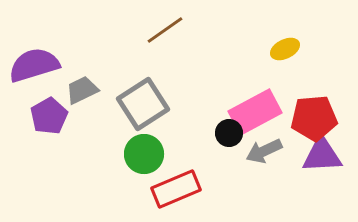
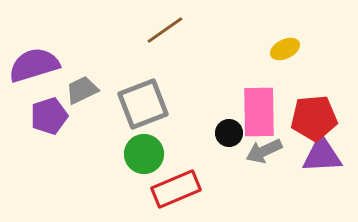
gray square: rotated 12 degrees clockwise
pink rectangle: moved 4 px right; rotated 63 degrees counterclockwise
purple pentagon: rotated 12 degrees clockwise
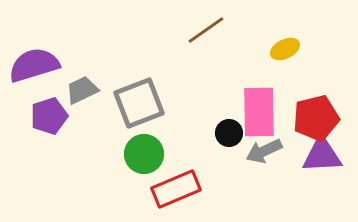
brown line: moved 41 px right
gray square: moved 4 px left, 1 px up
red pentagon: moved 2 px right; rotated 9 degrees counterclockwise
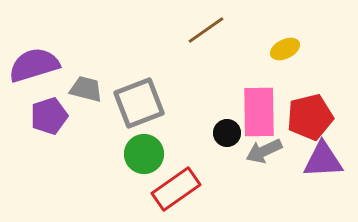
gray trapezoid: moved 4 px right, 1 px up; rotated 40 degrees clockwise
red pentagon: moved 6 px left, 1 px up
black circle: moved 2 px left
purple triangle: moved 1 px right, 5 px down
red rectangle: rotated 12 degrees counterclockwise
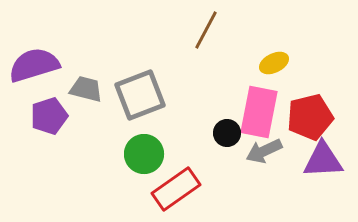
brown line: rotated 27 degrees counterclockwise
yellow ellipse: moved 11 px left, 14 px down
gray square: moved 1 px right, 8 px up
pink rectangle: rotated 12 degrees clockwise
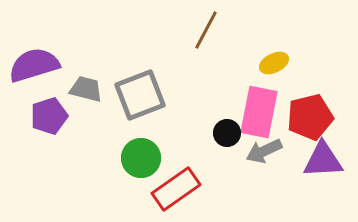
green circle: moved 3 px left, 4 px down
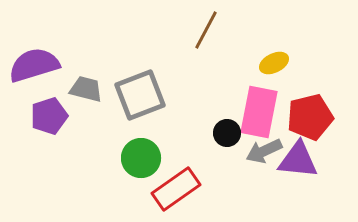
purple triangle: moved 25 px left; rotated 9 degrees clockwise
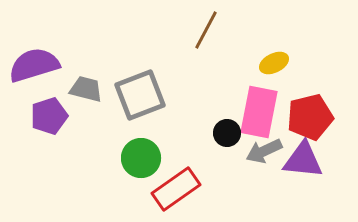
purple triangle: moved 5 px right
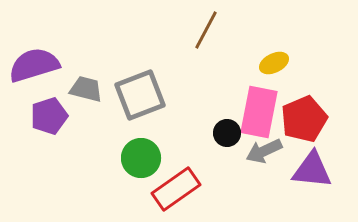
red pentagon: moved 6 px left, 2 px down; rotated 9 degrees counterclockwise
purple triangle: moved 9 px right, 10 px down
